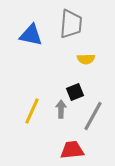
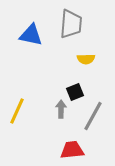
yellow line: moved 15 px left
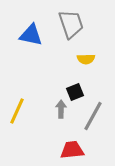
gray trapezoid: rotated 24 degrees counterclockwise
